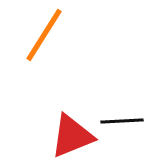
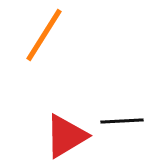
red triangle: moved 6 px left; rotated 9 degrees counterclockwise
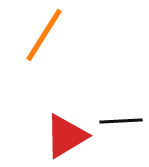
black line: moved 1 px left
